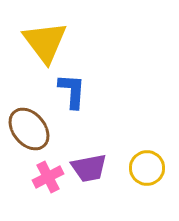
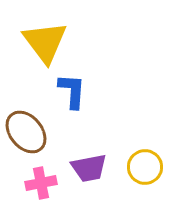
brown ellipse: moved 3 px left, 3 px down
yellow circle: moved 2 px left, 1 px up
pink cross: moved 7 px left, 6 px down; rotated 16 degrees clockwise
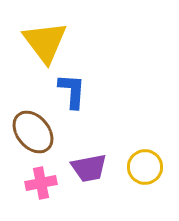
brown ellipse: moved 7 px right
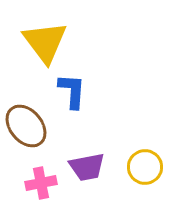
brown ellipse: moved 7 px left, 6 px up
purple trapezoid: moved 2 px left, 1 px up
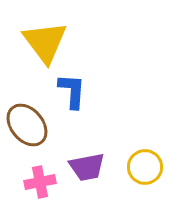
brown ellipse: moved 1 px right, 1 px up
pink cross: moved 1 px left, 1 px up
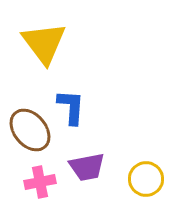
yellow triangle: moved 1 px left, 1 px down
blue L-shape: moved 1 px left, 16 px down
brown ellipse: moved 3 px right, 5 px down
yellow circle: moved 1 px right, 12 px down
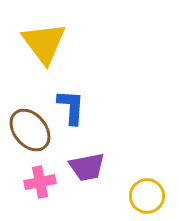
yellow circle: moved 1 px right, 17 px down
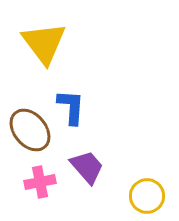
purple trapezoid: rotated 120 degrees counterclockwise
